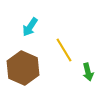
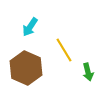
brown hexagon: moved 3 px right
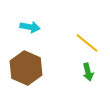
cyan arrow: rotated 114 degrees counterclockwise
yellow line: moved 23 px right, 7 px up; rotated 20 degrees counterclockwise
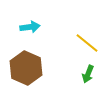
cyan arrow: rotated 18 degrees counterclockwise
green arrow: moved 2 px down; rotated 36 degrees clockwise
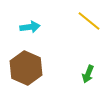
yellow line: moved 2 px right, 22 px up
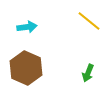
cyan arrow: moved 3 px left
green arrow: moved 1 px up
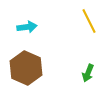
yellow line: rotated 25 degrees clockwise
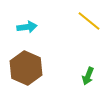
yellow line: rotated 25 degrees counterclockwise
green arrow: moved 3 px down
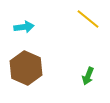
yellow line: moved 1 px left, 2 px up
cyan arrow: moved 3 px left
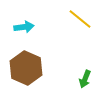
yellow line: moved 8 px left
green arrow: moved 3 px left, 3 px down
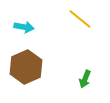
cyan arrow: rotated 18 degrees clockwise
brown hexagon: moved 1 px up; rotated 12 degrees clockwise
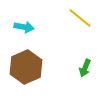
yellow line: moved 1 px up
green arrow: moved 11 px up
